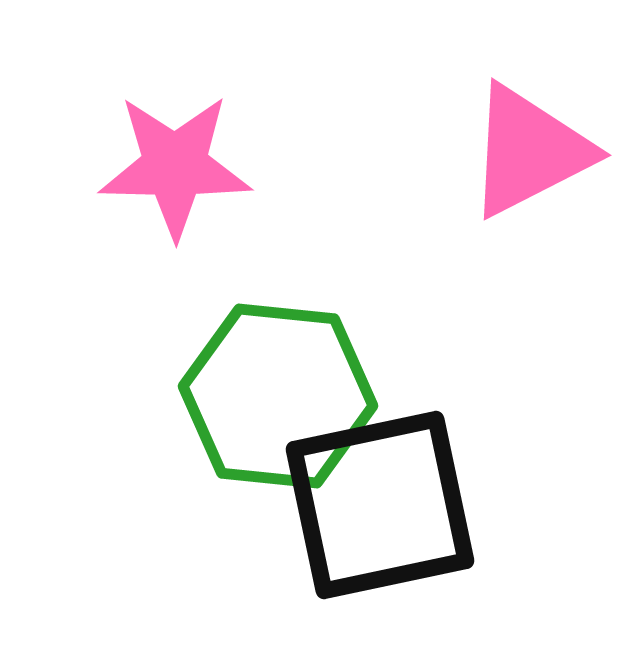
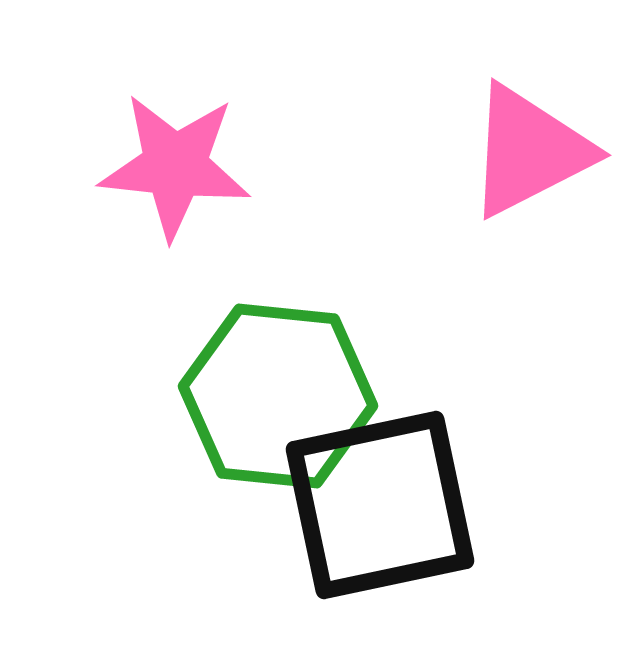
pink star: rotated 5 degrees clockwise
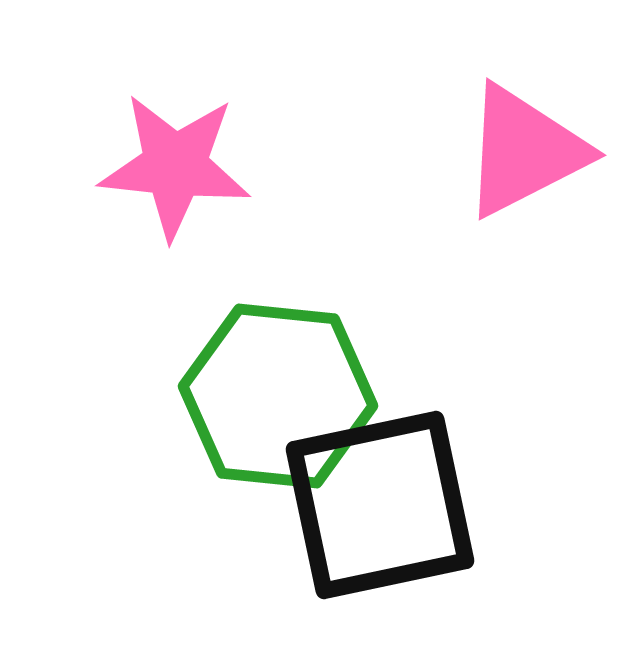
pink triangle: moved 5 px left
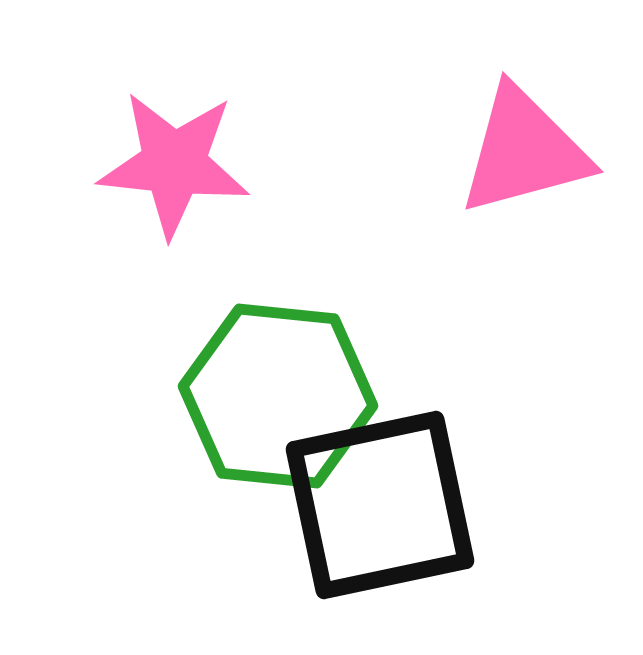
pink triangle: rotated 12 degrees clockwise
pink star: moved 1 px left, 2 px up
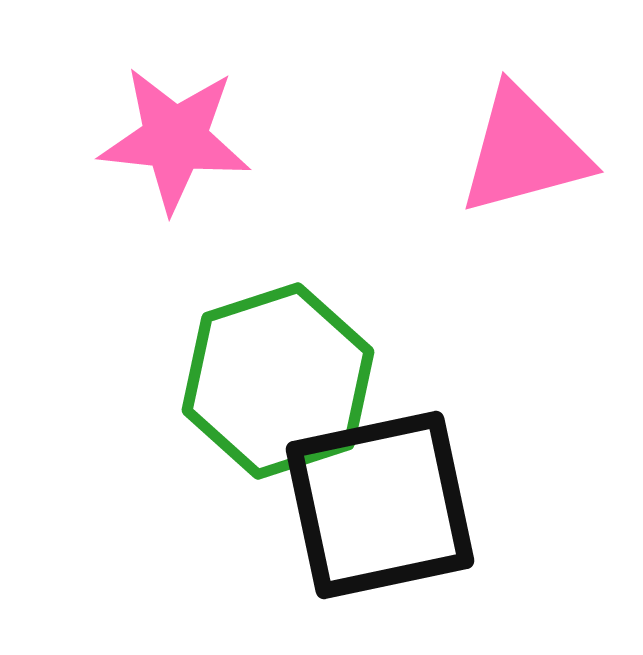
pink star: moved 1 px right, 25 px up
green hexagon: moved 15 px up; rotated 24 degrees counterclockwise
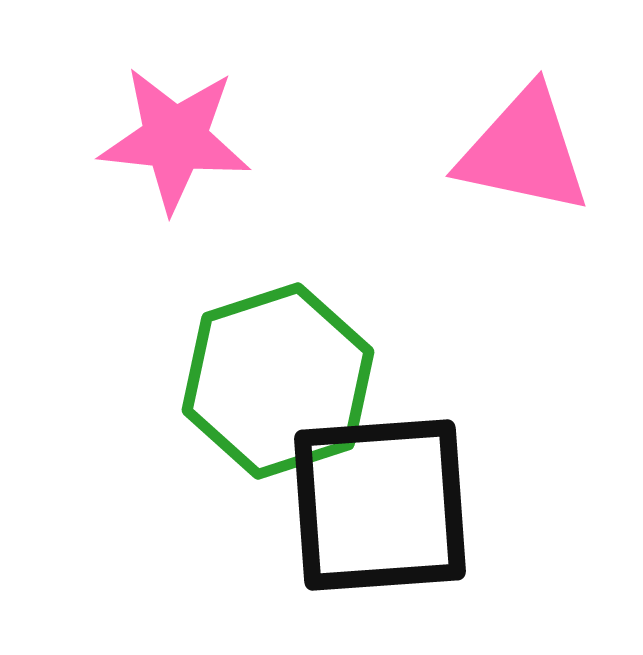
pink triangle: rotated 27 degrees clockwise
black square: rotated 8 degrees clockwise
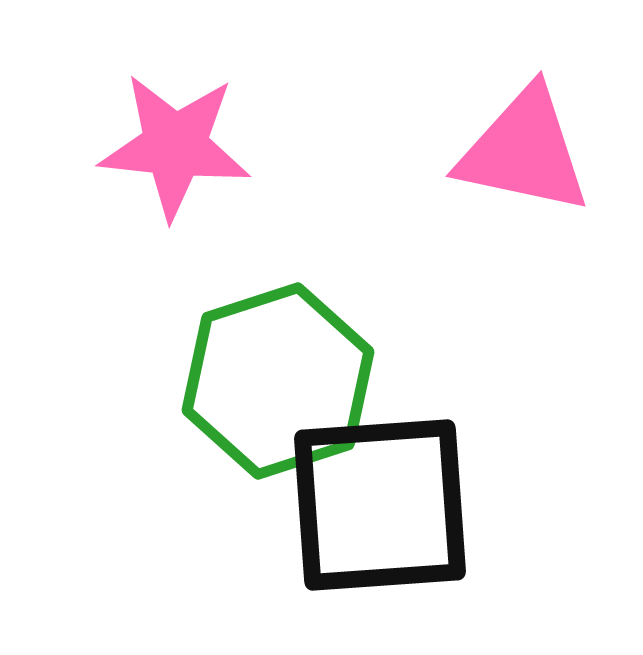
pink star: moved 7 px down
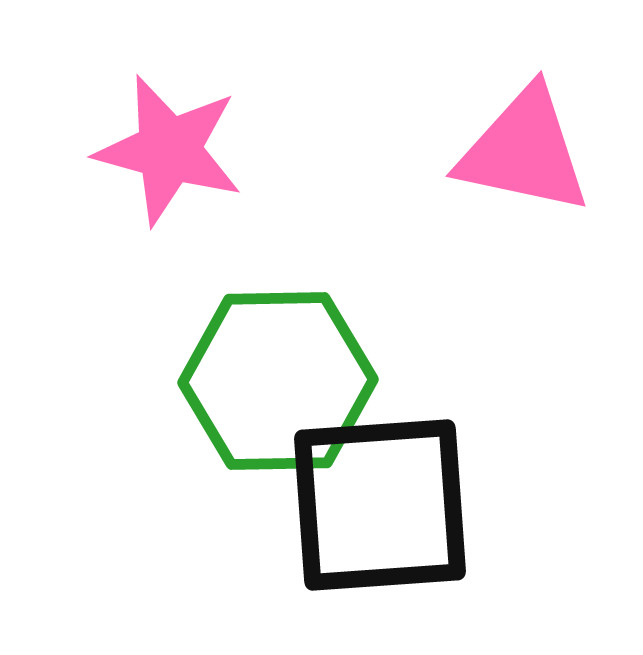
pink star: moved 6 px left, 4 px down; rotated 9 degrees clockwise
green hexagon: rotated 17 degrees clockwise
